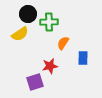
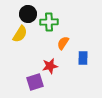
yellow semicircle: rotated 24 degrees counterclockwise
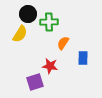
red star: rotated 21 degrees clockwise
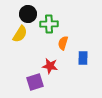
green cross: moved 2 px down
orange semicircle: rotated 16 degrees counterclockwise
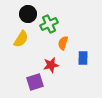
green cross: rotated 24 degrees counterclockwise
yellow semicircle: moved 1 px right, 5 px down
red star: moved 1 px right, 1 px up; rotated 21 degrees counterclockwise
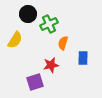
yellow semicircle: moved 6 px left, 1 px down
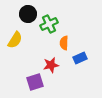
orange semicircle: moved 1 px right; rotated 16 degrees counterclockwise
blue rectangle: moved 3 px left; rotated 64 degrees clockwise
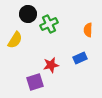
orange semicircle: moved 24 px right, 13 px up
